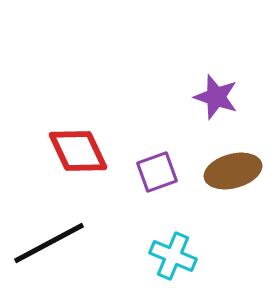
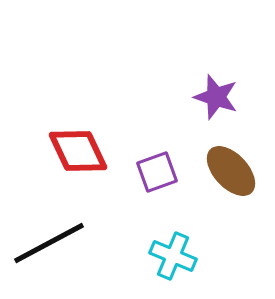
brown ellipse: moved 2 px left; rotated 62 degrees clockwise
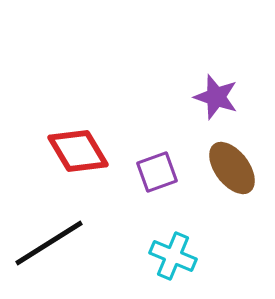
red diamond: rotated 6 degrees counterclockwise
brown ellipse: moved 1 px right, 3 px up; rotated 6 degrees clockwise
black line: rotated 4 degrees counterclockwise
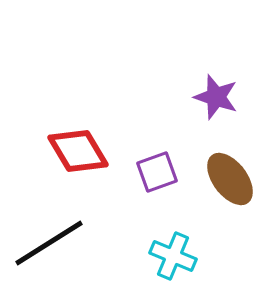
brown ellipse: moved 2 px left, 11 px down
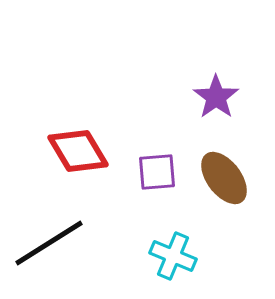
purple star: rotated 18 degrees clockwise
purple square: rotated 15 degrees clockwise
brown ellipse: moved 6 px left, 1 px up
